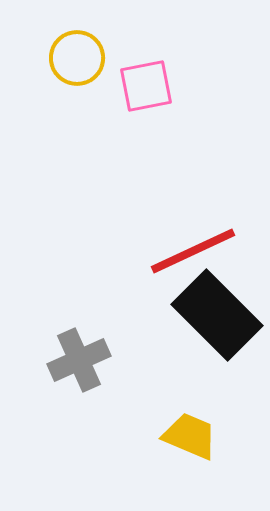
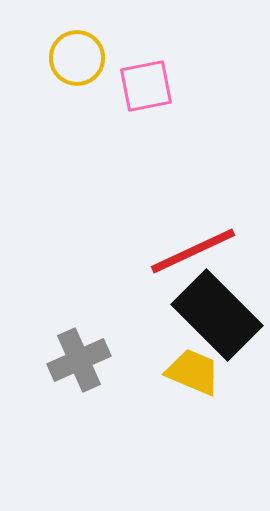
yellow trapezoid: moved 3 px right, 64 px up
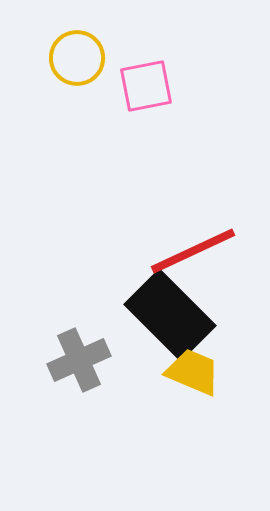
black rectangle: moved 47 px left
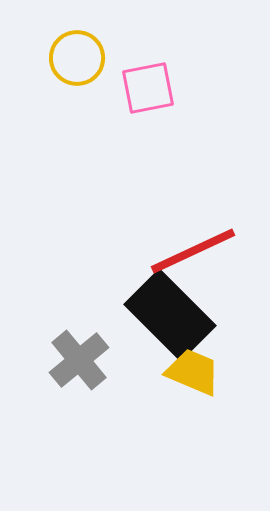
pink square: moved 2 px right, 2 px down
gray cross: rotated 16 degrees counterclockwise
